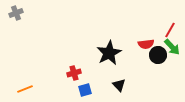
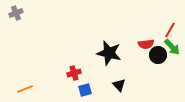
black star: rotated 30 degrees counterclockwise
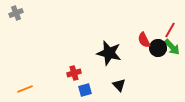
red semicircle: moved 2 px left, 4 px up; rotated 70 degrees clockwise
black circle: moved 7 px up
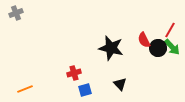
black star: moved 2 px right, 5 px up
black triangle: moved 1 px right, 1 px up
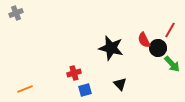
green arrow: moved 17 px down
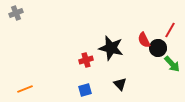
red cross: moved 12 px right, 13 px up
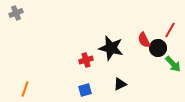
green arrow: moved 1 px right
black triangle: rotated 48 degrees clockwise
orange line: rotated 49 degrees counterclockwise
